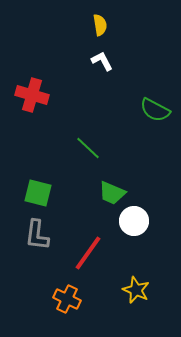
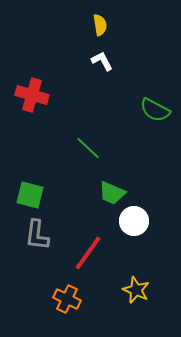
green square: moved 8 px left, 2 px down
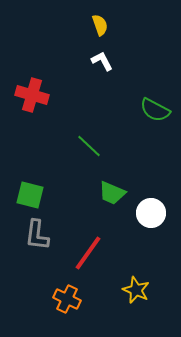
yellow semicircle: rotated 10 degrees counterclockwise
green line: moved 1 px right, 2 px up
white circle: moved 17 px right, 8 px up
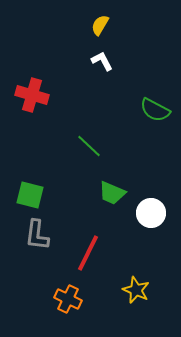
yellow semicircle: rotated 130 degrees counterclockwise
red line: rotated 9 degrees counterclockwise
orange cross: moved 1 px right
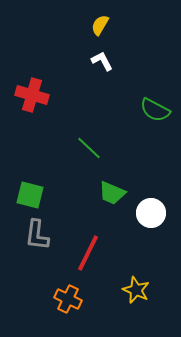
green line: moved 2 px down
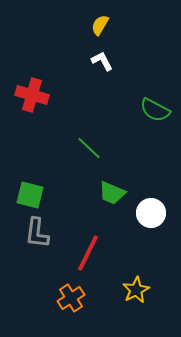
gray L-shape: moved 2 px up
yellow star: rotated 20 degrees clockwise
orange cross: moved 3 px right, 1 px up; rotated 32 degrees clockwise
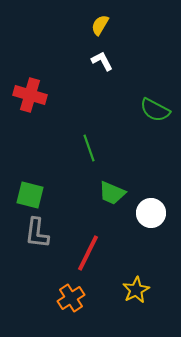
red cross: moved 2 px left
green line: rotated 28 degrees clockwise
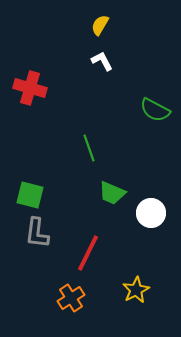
red cross: moved 7 px up
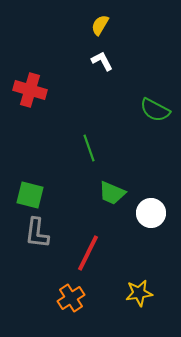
red cross: moved 2 px down
yellow star: moved 3 px right, 3 px down; rotated 20 degrees clockwise
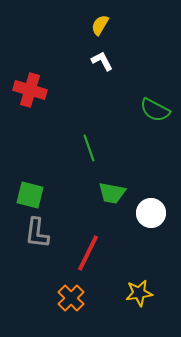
green trapezoid: rotated 12 degrees counterclockwise
orange cross: rotated 12 degrees counterclockwise
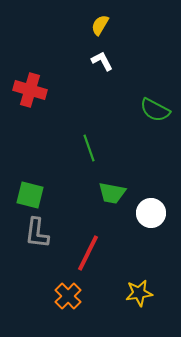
orange cross: moved 3 px left, 2 px up
